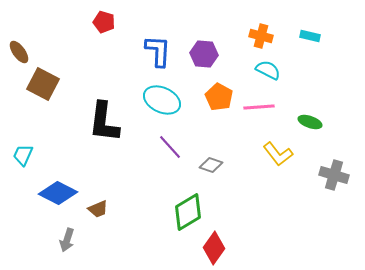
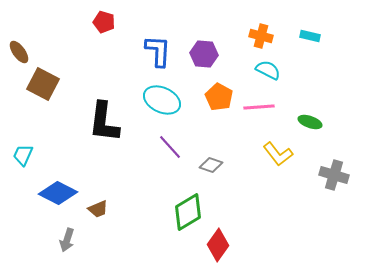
red diamond: moved 4 px right, 3 px up
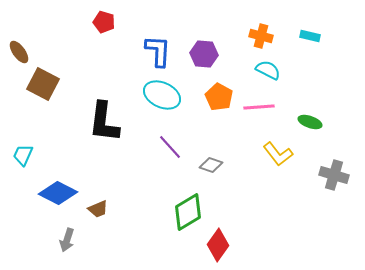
cyan ellipse: moved 5 px up
